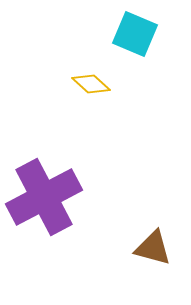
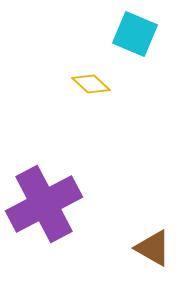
purple cross: moved 7 px down
brown triangle: rotated 15 degrees clockwise
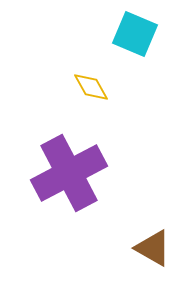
yellow diamond: moved 3 px down; rotated 18 degrees clockwise
purple cross: moved 25 px right, 31 px up
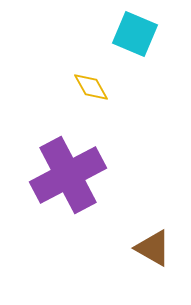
purple cross: moved 1 px left, 2 px down
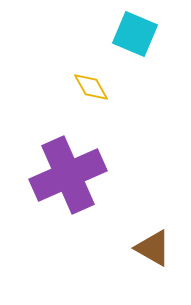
purple cross: rotated 4 degrees clockwise
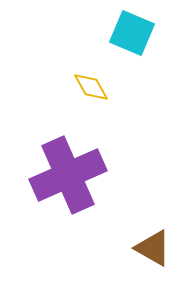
cyan square: moved 3 px left, 1 px up
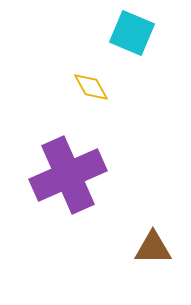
brown triangle: rotated 30 degrees counterclockwise
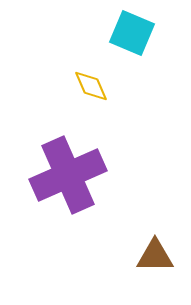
yellow diamond: moved 1 px up; rotated 6 degrees clockwise
brown triangle: moved 2 px right, 8 px down
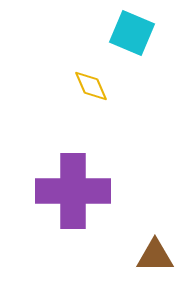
purple cross: moved 5 px right, 16 px down; rotated 24 degrees clockwise
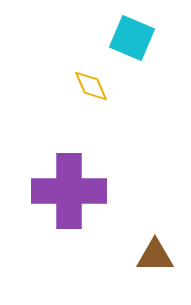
cyan square: moved 5 px down
purple cross: moved 4 px left
